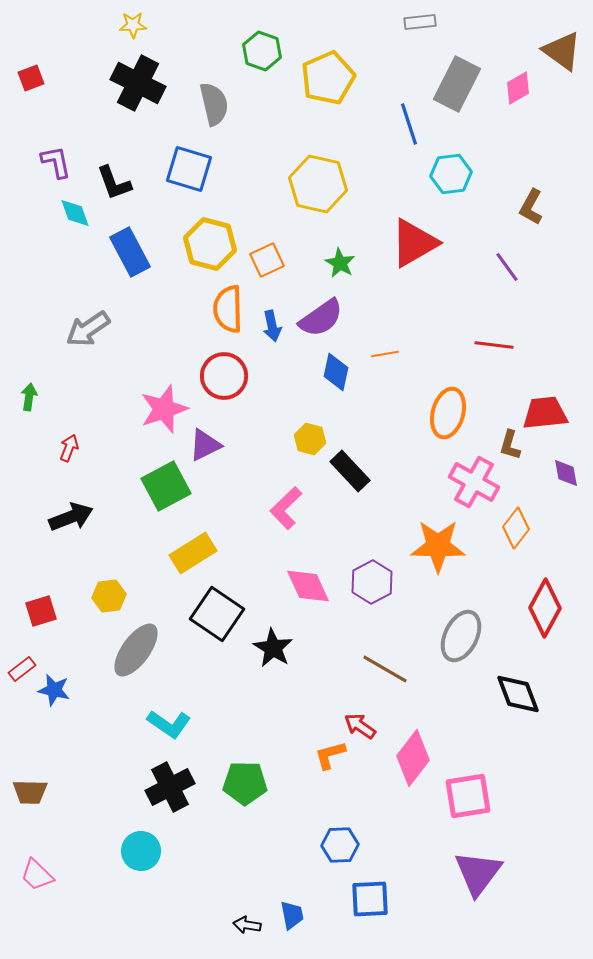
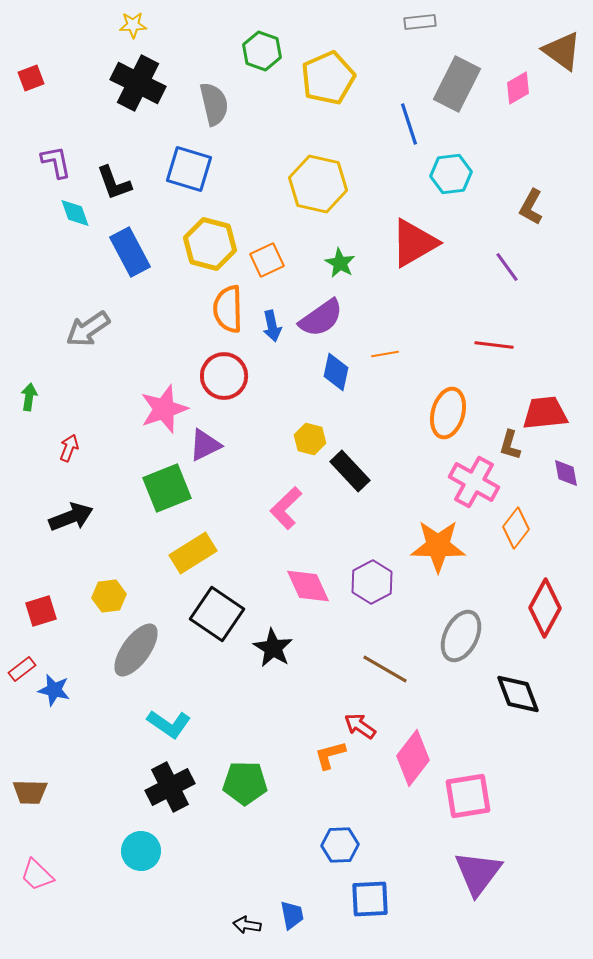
green square at (166, 486): moved 1 px right, 2 px down; rotated 6 degrees clockwise
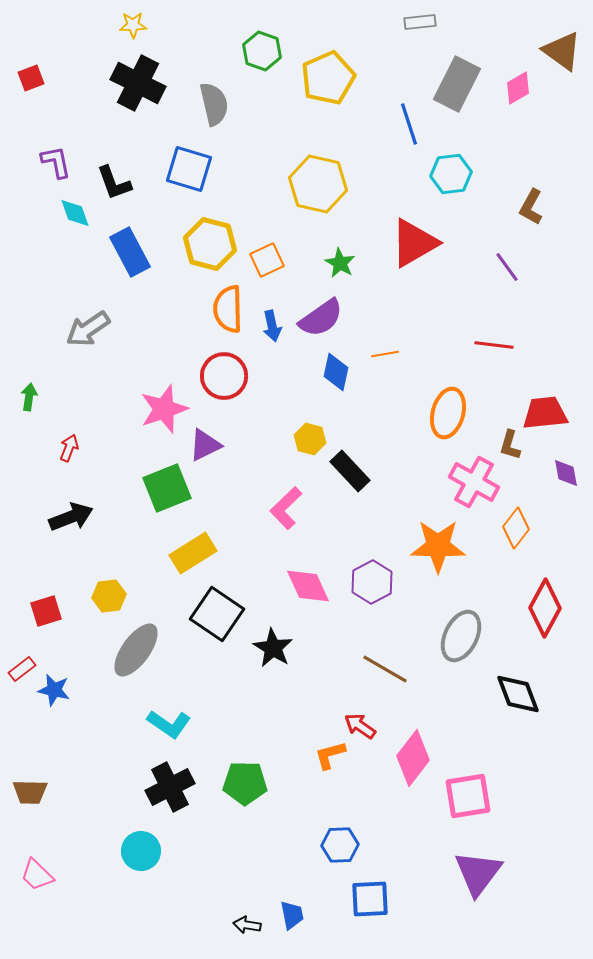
red square at (41, 611): moved 5 px right
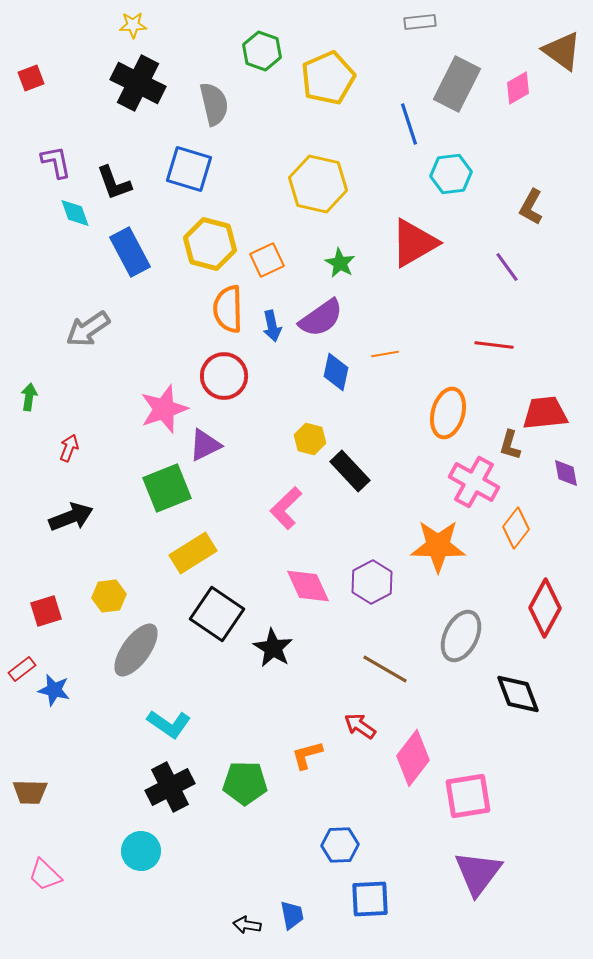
orange L-shape at (330, 755): moved 23 px left
pink trapezoid at (37, 875): moved 8 px right
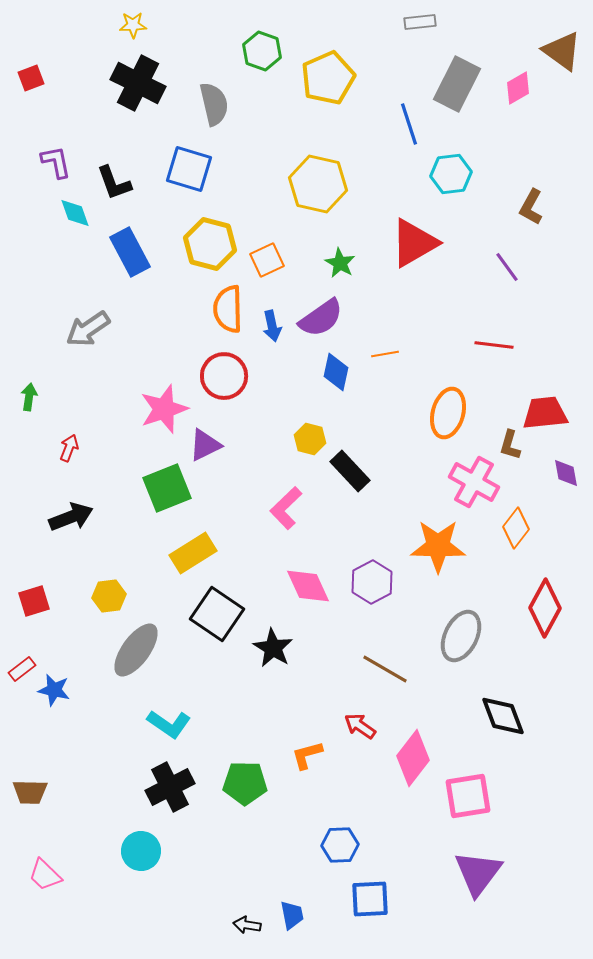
red square at (46, 611): moved 12 px left, 10 px up
black diamond at (518, 694): moved 15 px left, 22 px down
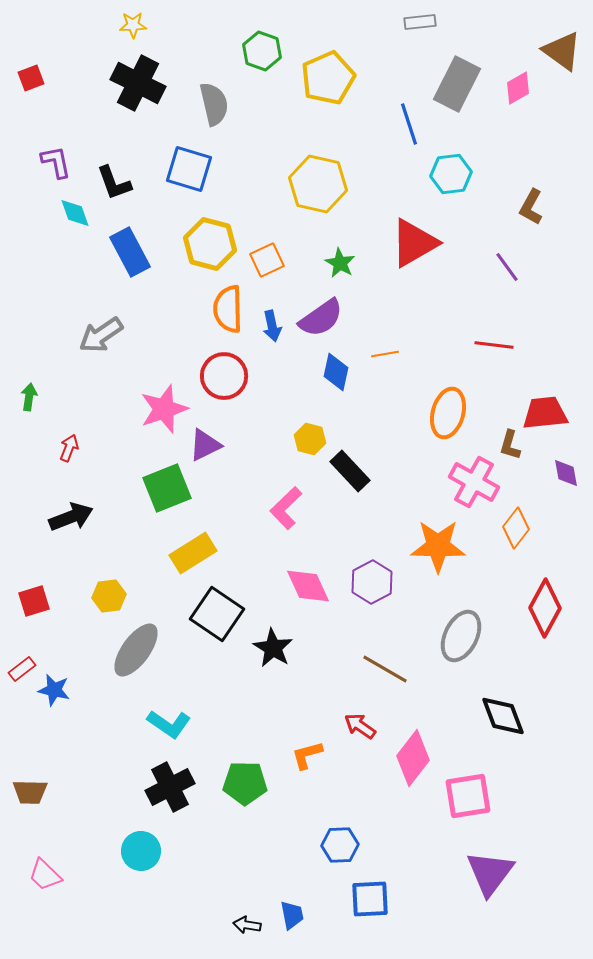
gray arrow at (88, 329): moved 13 px right, 6 px down
purple triangle at (478, 873): moved 12 px right
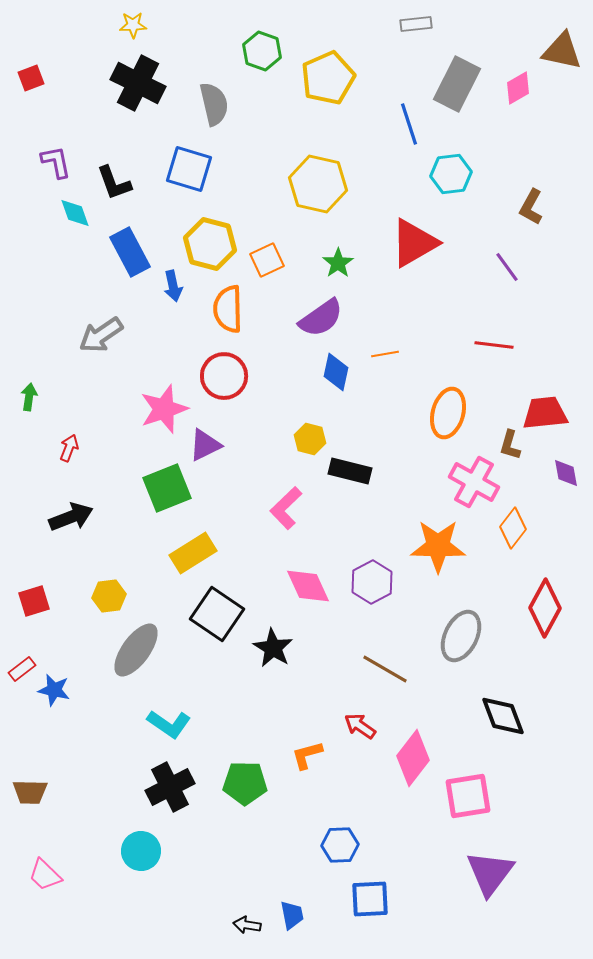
gray rectangle at (420, 22): moved 4 px left, 2 px down
brown triangle at (562, 51): rotated 24 degrees counterclockwise
green star at (340, 263): moved 2 px left; rotated 8 degrees clockwise
blue arrow at (272, 326): moved 99 px left, 40 px up
black rectangle at (350, 471): rotated 33 degrees counterclockwise
orange diamond at (516, 528): moved 3 px left
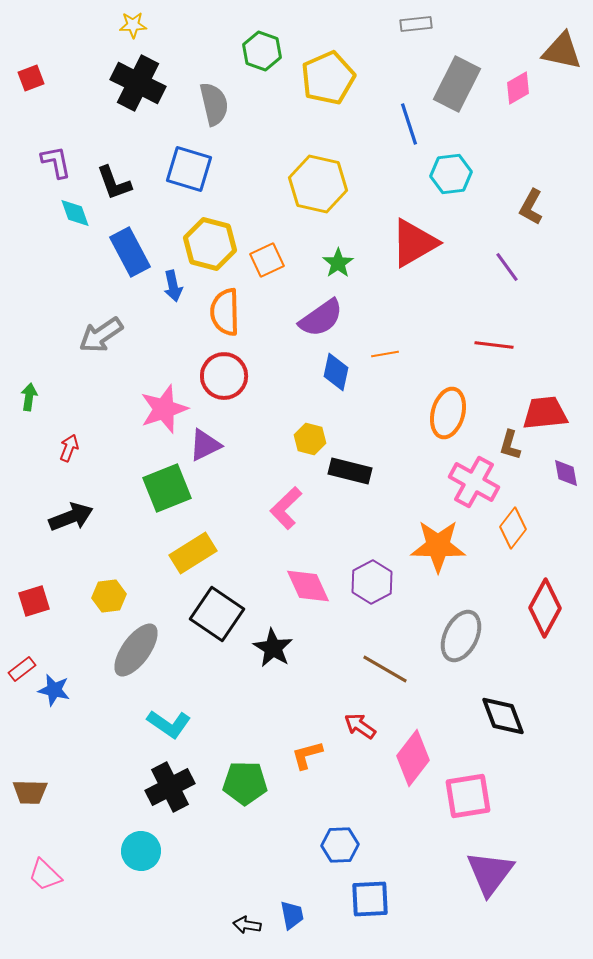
orange semicircle at (228, 309): moved 3 px left, 3 px down
